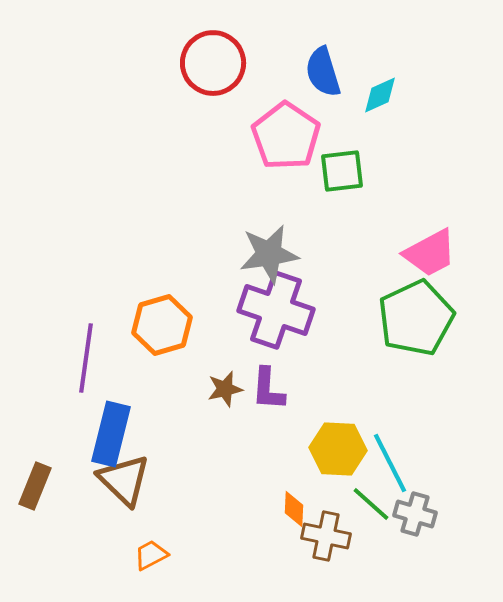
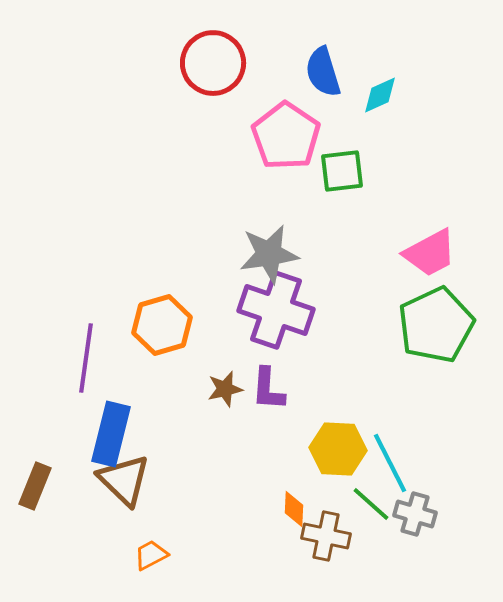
green pentagon: moved 20 px right, 7 px down
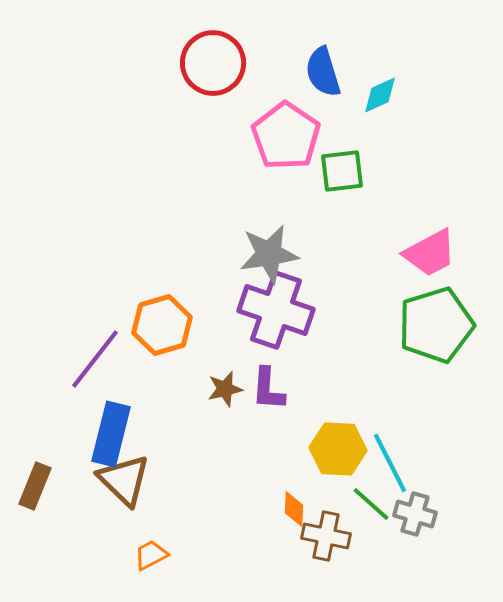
green pentagon: rotated 8 degrees clockwise
purple line: moved 9 px right, 1 px down; rotated 30 degrees clockwise
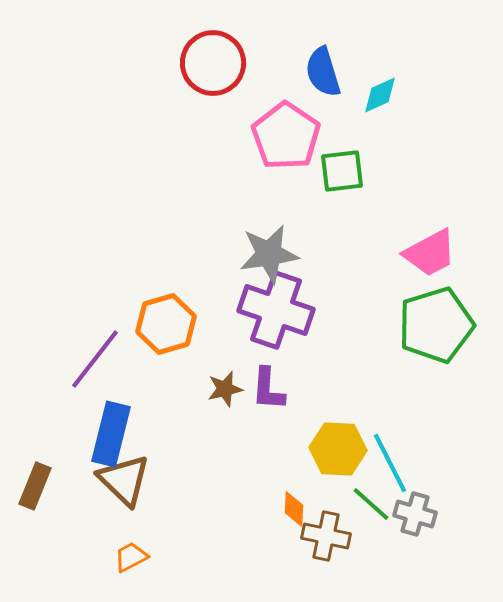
orange hexagon: moved 4 px right, 1 px up
orange trapezoid: moved 20 px left, 2 px down
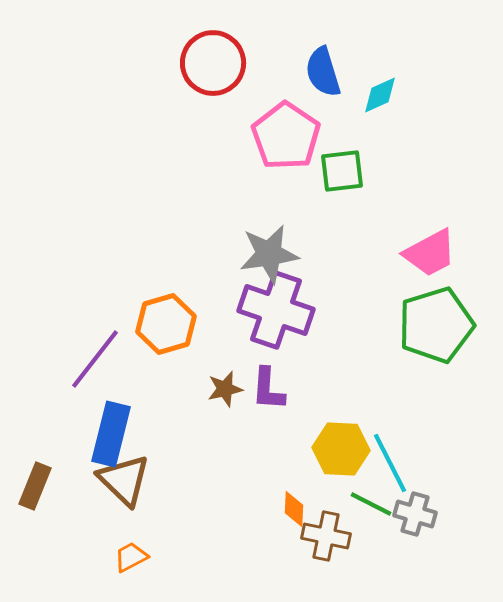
yellow hexagon: moved 3 px right
green line: rotated 15 degrees counterclockwise
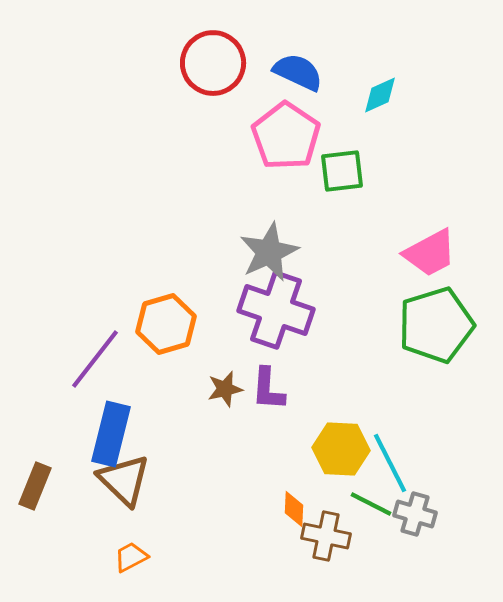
blue semicircle: moved 25 px left; rotated 132 degrees clockwise
gray star: moved 2 px up; rotated 16 degrees counterclockwise
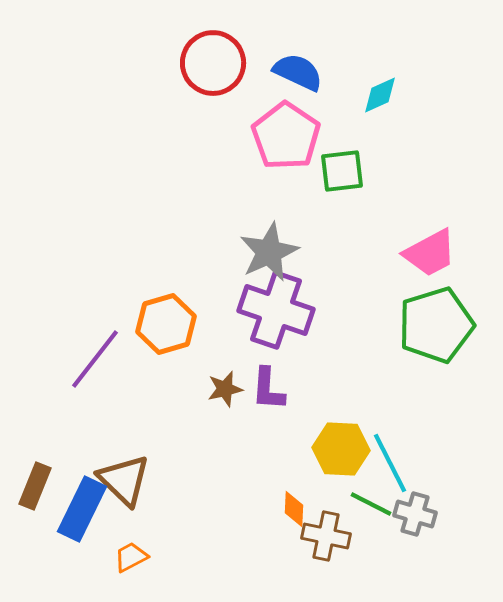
blue rectangle: moved 29 px left, 75 px down; rotated 12 degrees clockwise
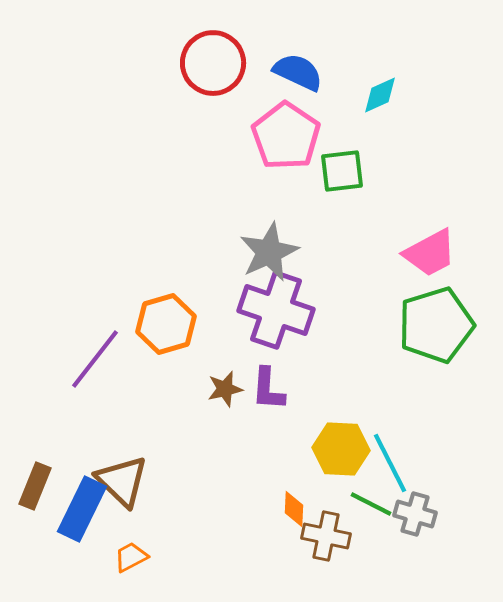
brown triangle: moved 2 px left, 1 px down
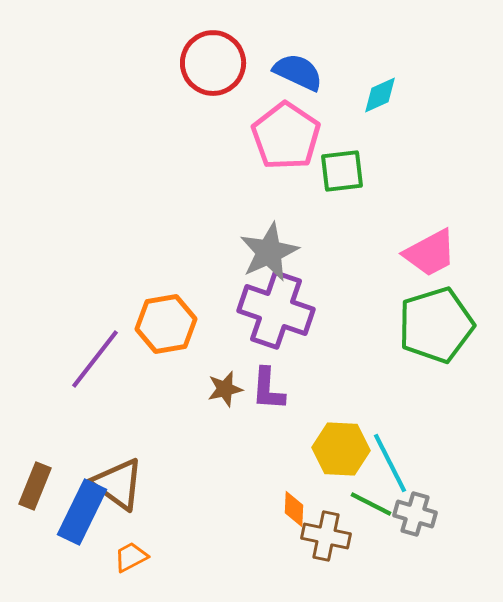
orange hexagon: rotated 6 degrees clockwise
brown triangle: moved 4 px left, 3 px down; rotated 8 degrees counterclockwise
blue rectangle: moved 3 px down
